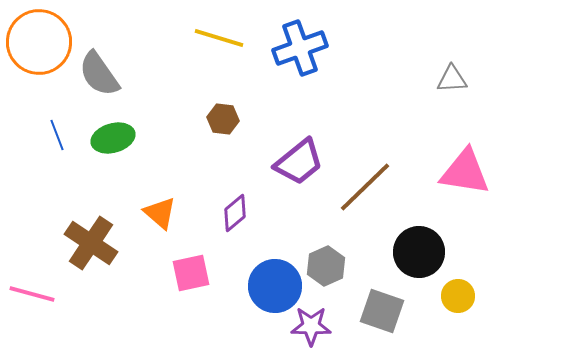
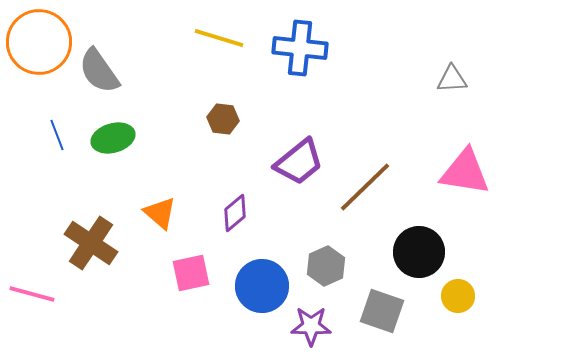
blue cross: rotated 26 degrees clockwise
gray semicircle: moved 3 px up
blue circle: moved 13 px left
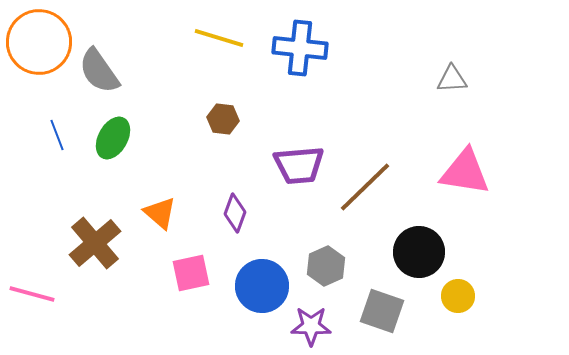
green ellipse: rotated 45 degrees counterclockwise
purple trapezoid: moved 3 px down; rotated 34 degrees clockwise
purple diamond: rotated 30 degrees counterclockwise
brown cross: moved 4 px right; rotated 16 degrees clockwise
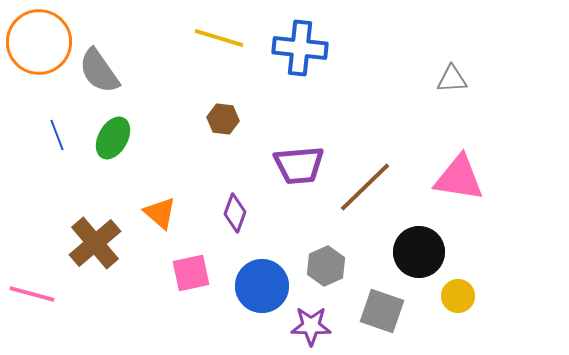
pink triangle: moved 6 px left, 6 px down
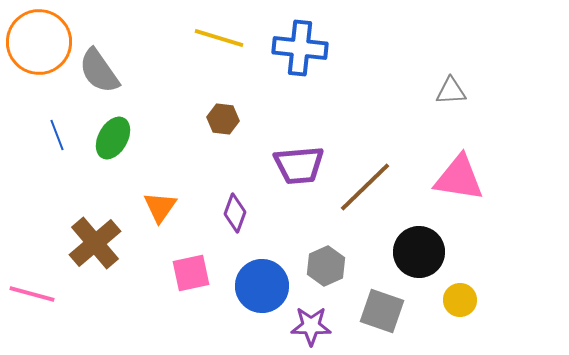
gray triangle: moved 1 px left, 12 px down
orange triangle: moved 6 px up; rotated 24 degrees clockwise
yellow circle: moved 2 px right, 4 px down
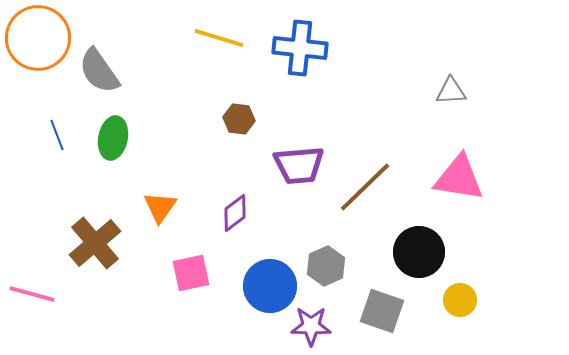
orange circle: moved 1 px left, 4 px up
brown hexagon: moved 16 px right
green ellipse: rotated 18 degrees counterclockwise
purple diamond: rotated 33 degrees clockwise
blue circle: moved 8 px right
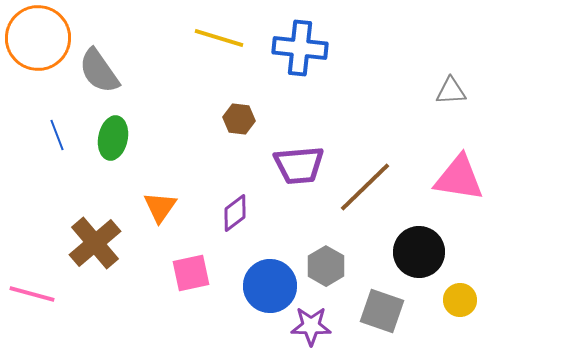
gray hexagon: rotated 6 degrees counterclockwise
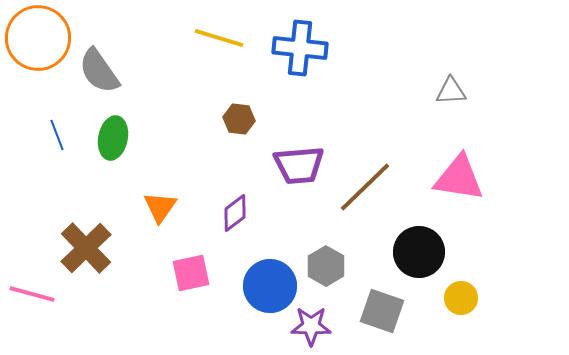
brown cross: moved 9 px left, 5 px down; rotated 4 degrees counterclockwise
yellow circle: moved 1 px right, 2 px up
